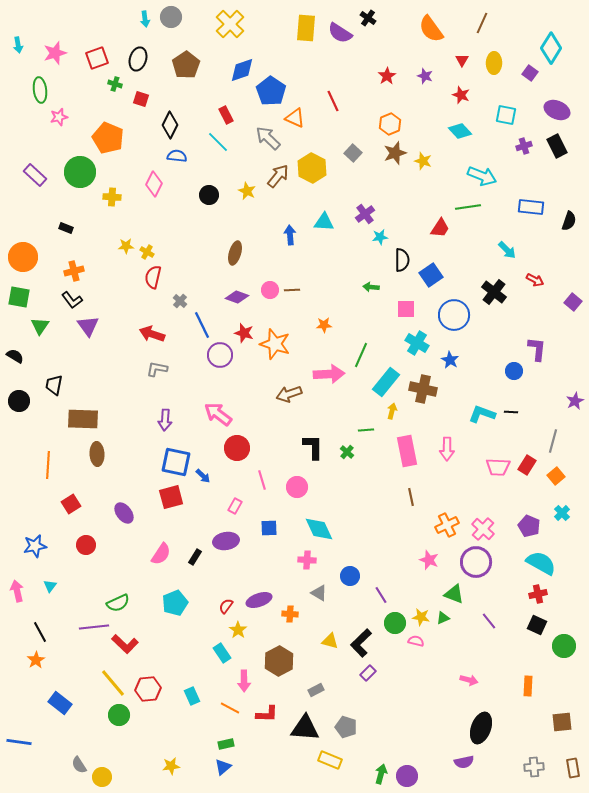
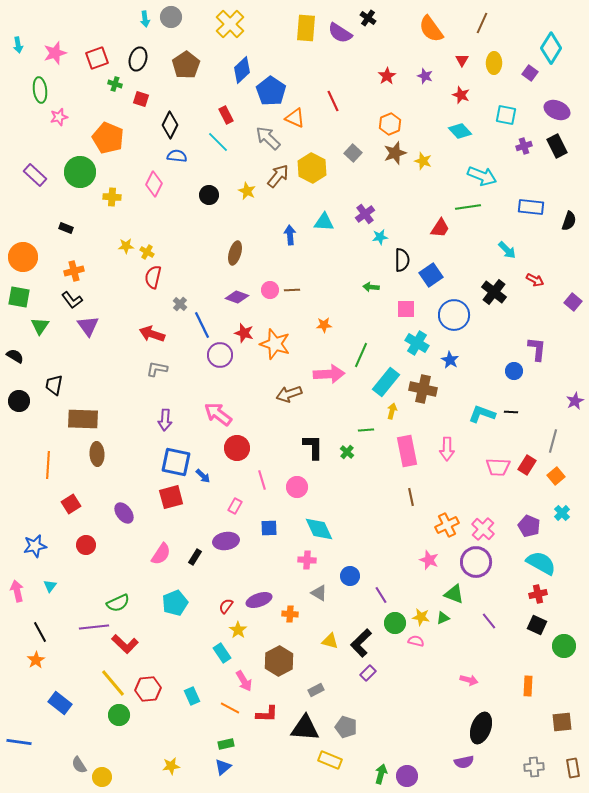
blue diamond at (242, 70): rotated 24 degrees counterclockwise
gray cross at (180, 301): moved 3 px down
pink arrow at (244, 681): rotated 30 degrees counterclockwise
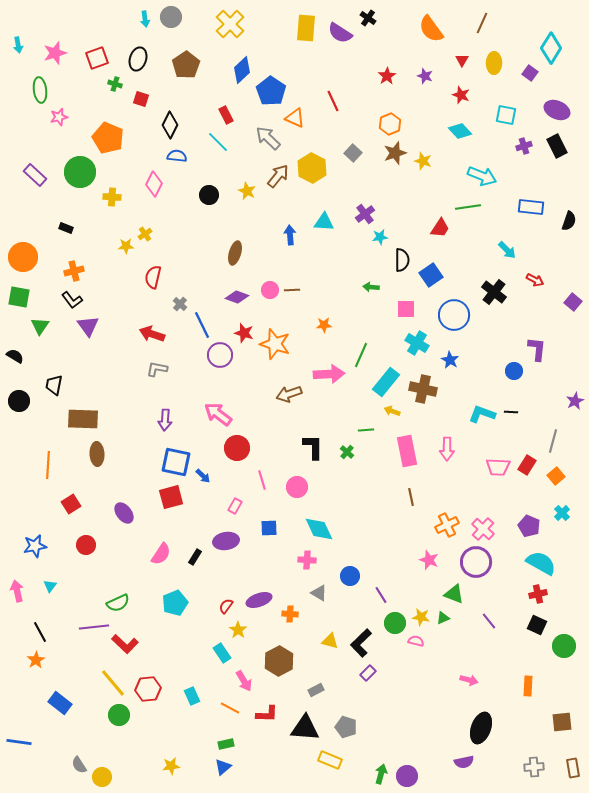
yellow cross at (147, 252): moved 2 px left, 18 px up; rotated 24 degrees clockwise
yellow arrow at (392, 411): rotated 84 degrees counterclockwise
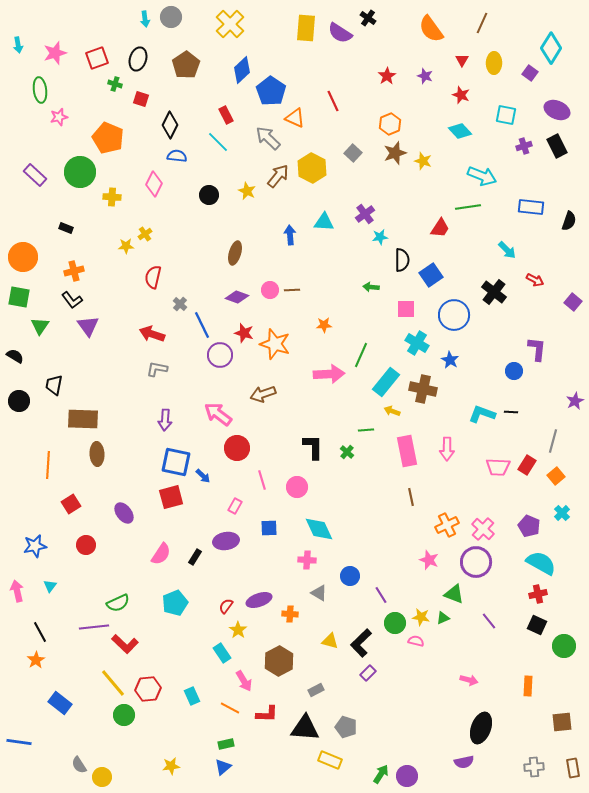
brown arrow at (289, 394): moved 26 px left
green circle at (119, 715): moved 5 px right
green arrow at (381, 774): rotated 18 degrees clockwise
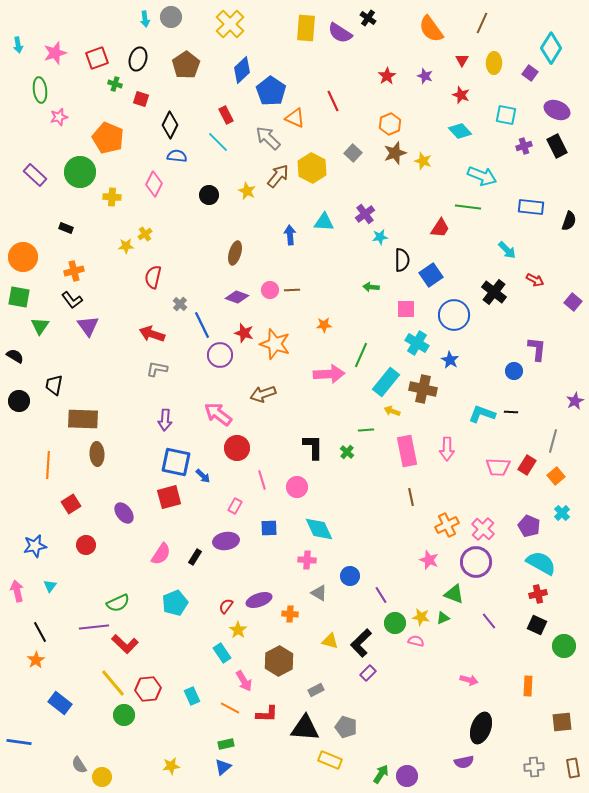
green line at (468, 207): rotated 15 degrees clockwise
red square at (171, 497): moved 2 px left
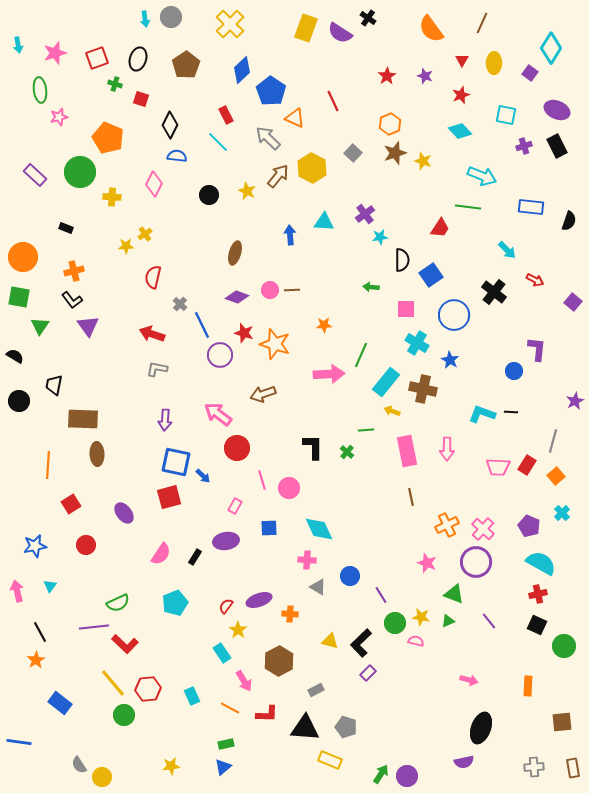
yellow rectangle at (306, 28): rotated 16 degrees clockwise
red star at (461, 95): rotated 30 degrees clockwise
pink circle at (297, 487): moved 8 px left, 1 px down
pink star at (429, 560): moved 2 px left, 3 px down
gray triangle at (319, 593): moved 1 px left, 6 px up
green triangle at (443, 618): moved 5 px right, 3 px down
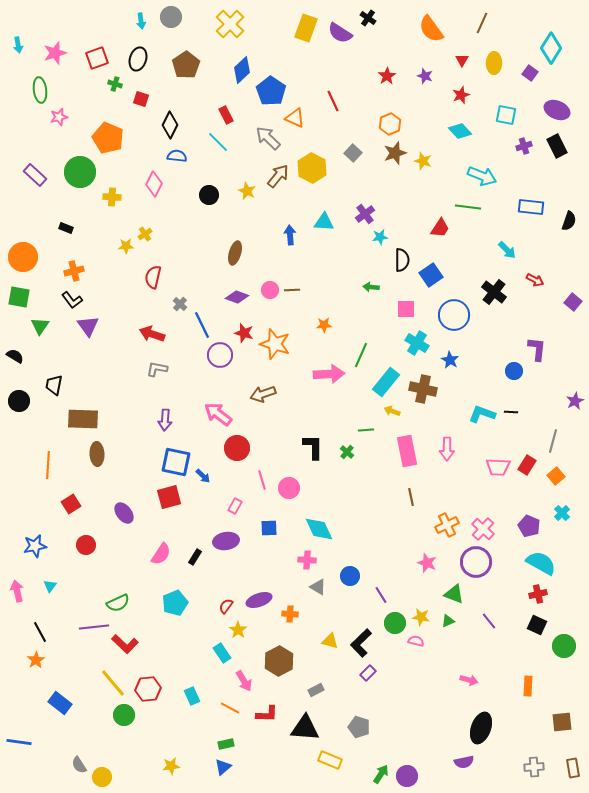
cyan arrow at (145, 19): moved 4 px left, 2 px down
gray pentagon at (346, 727): moved 13 px right
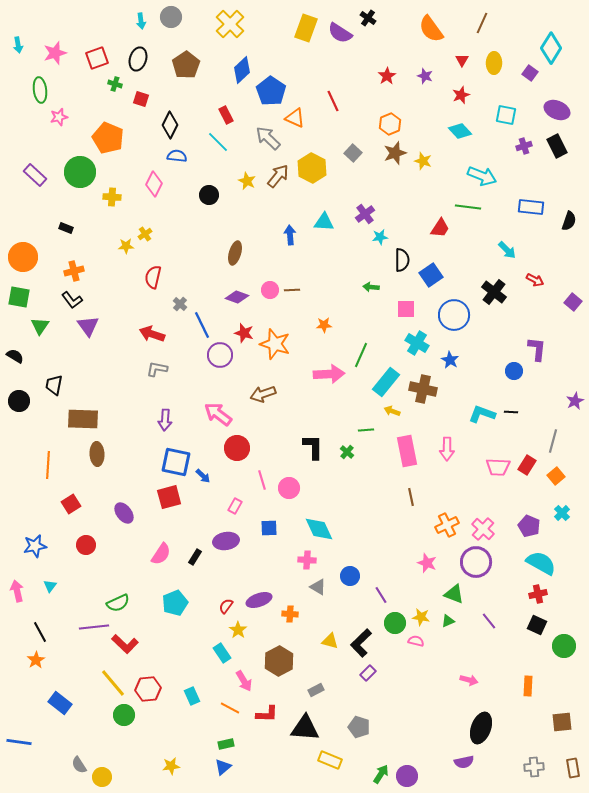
yellow star at (247, 191): moved 10 px up
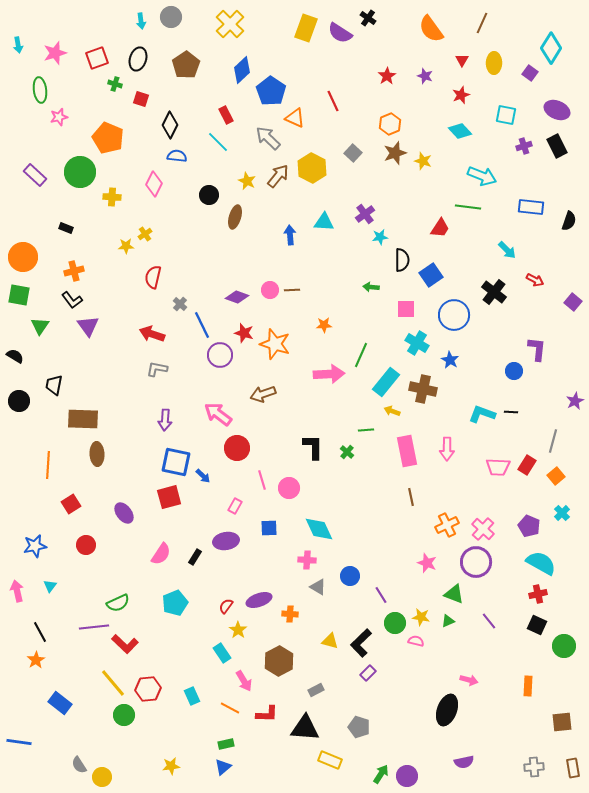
brown ellipse at (235, 253): moved 36 px up
green square at (19, 297): moved 2 px up
black ellipse at (481, 728): moved 34 px left, 18 px up
